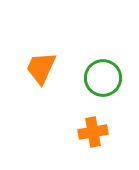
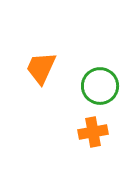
green circle: moved 3 px left, 8 px down
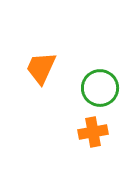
green circle: moved 2 px down
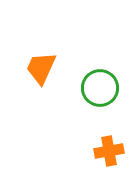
orange cross: moved 16 px right, 19 px down
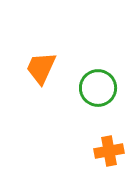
green circle: moved 2 px left
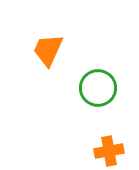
orange trapezoid: moved 7 px right, 18 px up
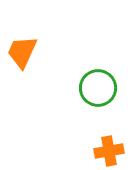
orange trapezoid: moved 26 px left, 2 px down
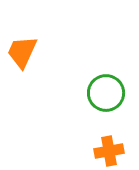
green circle: moved 8 px right, 5 px down
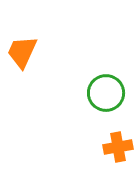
orange cross: moved 9 px right, 4 px up
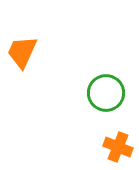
orange cross: rotated 32 degrees clockwise
